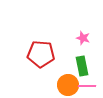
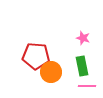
red pentagon: moved 5 px left, 2 px down
orange circle: moved 17 px left, 13 px up
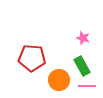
red pentagon: moved 4 px left, 2 px down
green rectangle: rotated 18 degrees counterclockwise
orange circle: moved 8 px right, 8 px down
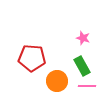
orange circle: moved 2 px left, 1 px down
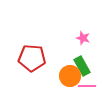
orange circle: moved 13 px right, 5 px up
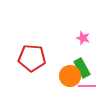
green rectangle: moved 2 px down
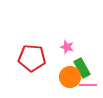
pink star: moved 16 px left, 9 px down
orange circle: moved 1 px down
pink line: moved 1 px right, 1 px up
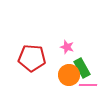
orange circle: moved 1 px left, 2 px up
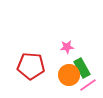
pink star: rotated 24 degrees counterclockwise
red pentagon: moved 1 px left, 8 px down
pink line: rotated 36 degrees counterclockwise
